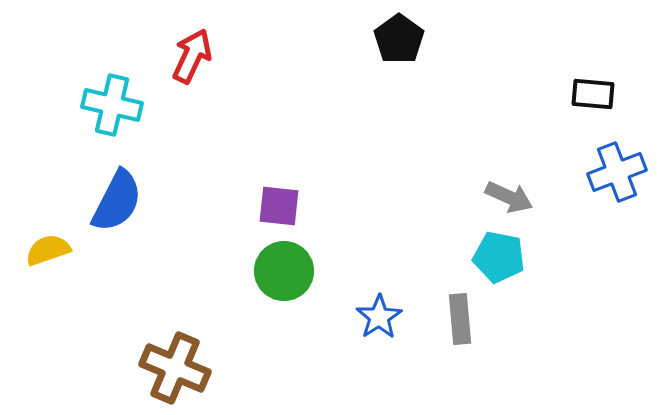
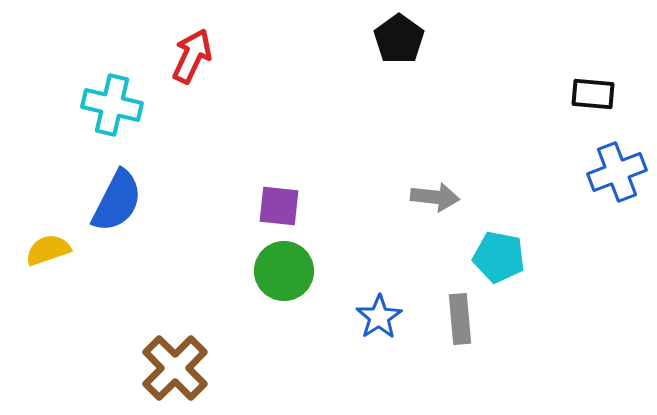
gray arrow: moved 74 px left; rotated 18 degrees counterclockwise
brown cross: rotated 22 degrees clockwise
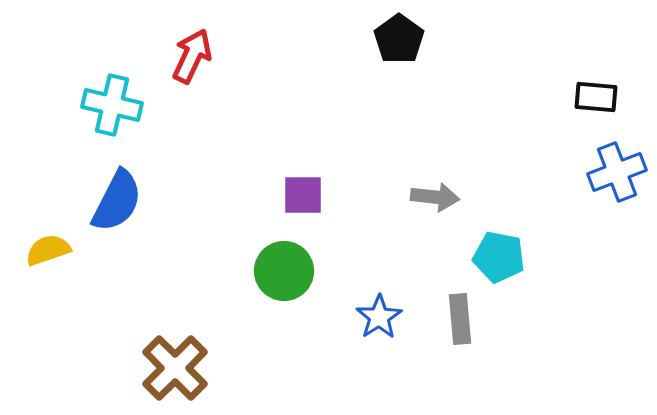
black rectangle: moved 3 px right, 3 px down
purple square: moved 24 px right, 11 px up; rotated 6 degrees counterclockwise
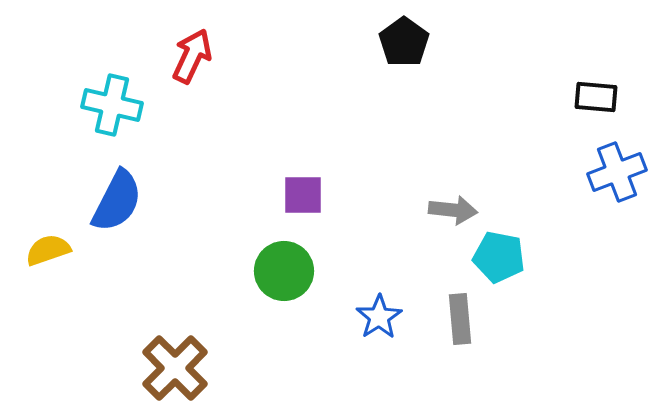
black pentagon: moved 5 px right, 3 px down
gray arrow: moved 18 px right, 13 px down
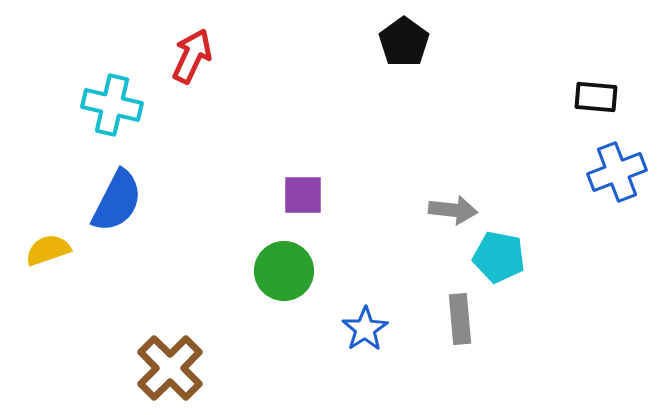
blue star: moved 14 px left, 12 px down
brown cross: moved 5 px left
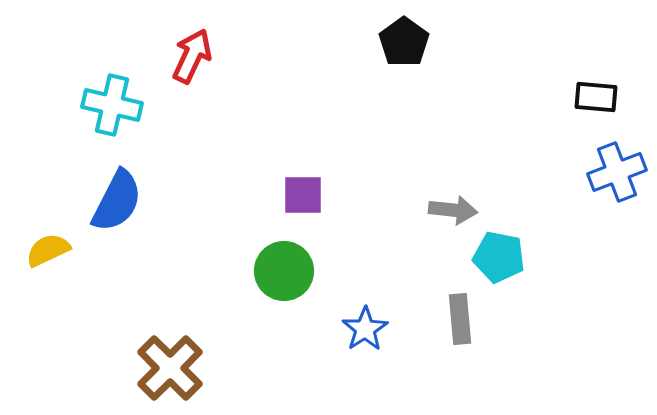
yellow semicircle: rotated 6 degrees counterclockwise
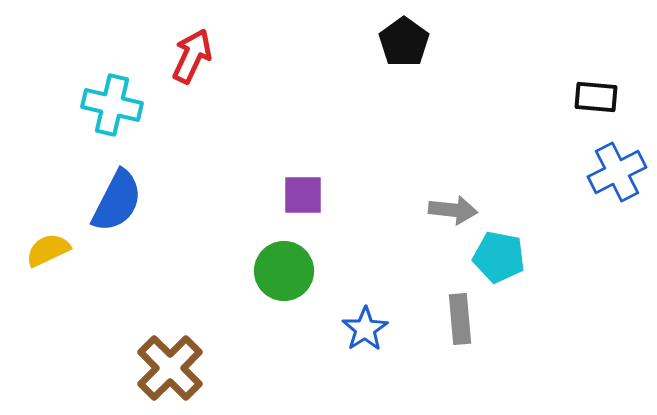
blue cross: rotated 6 degrees counterclockwise
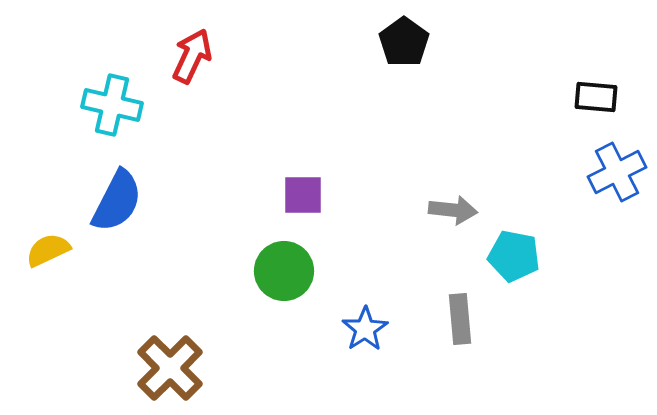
cyan pentagon: moved 15 px right, 1 px up
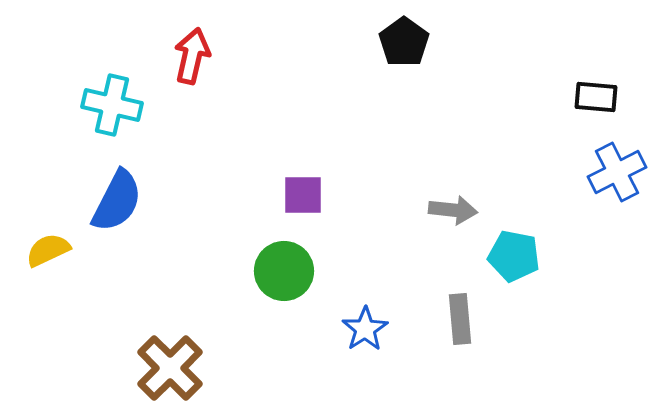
red arrow: rotated 12 degrees counterclockwise
